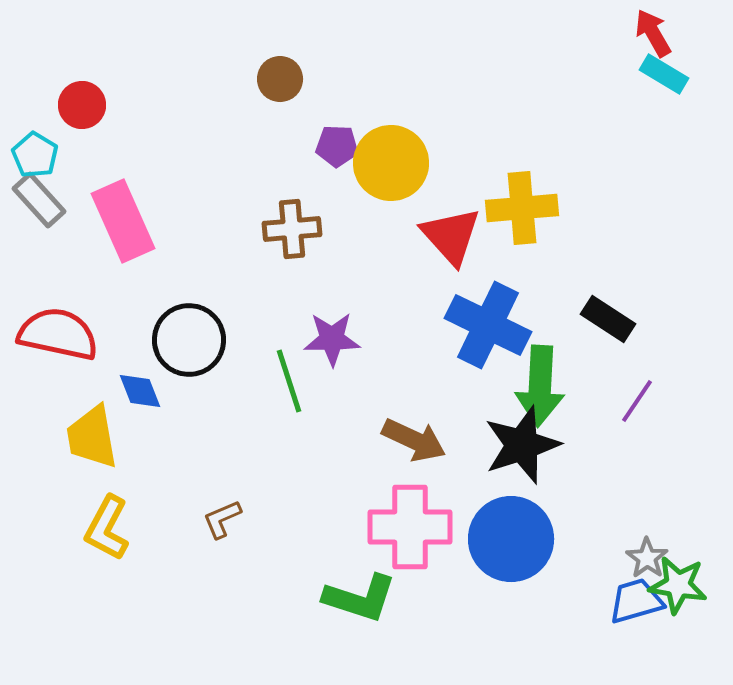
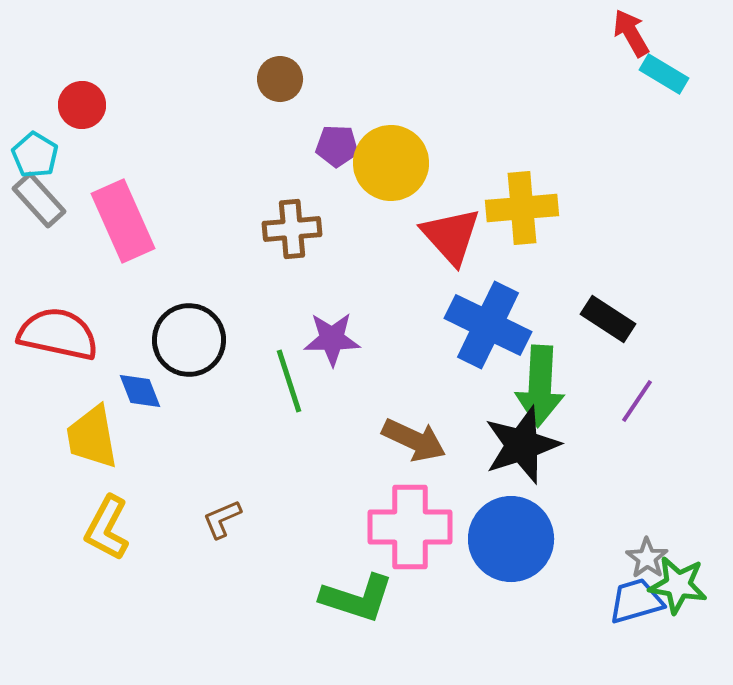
red arrow: moved 22 px left
green L-shape: moved 3 px left
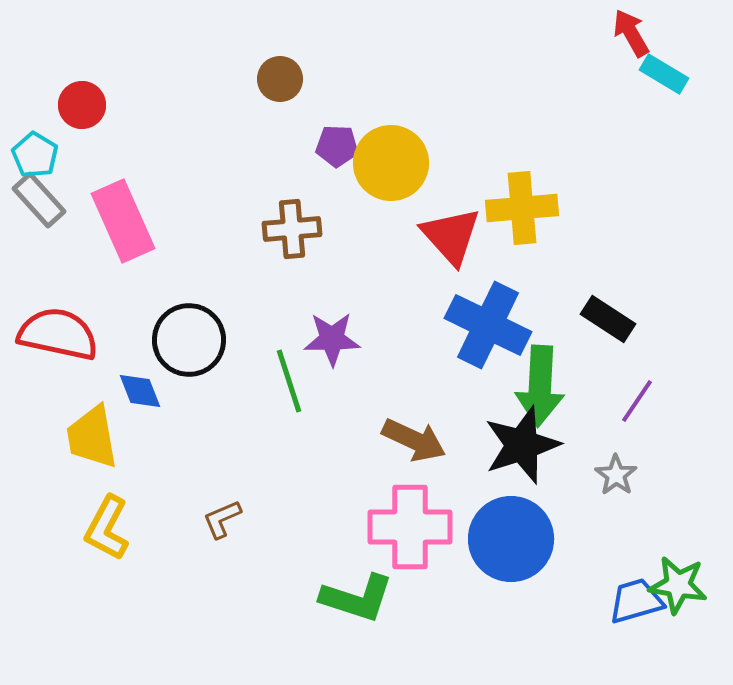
gray star: moved 31 px left, 83 px up
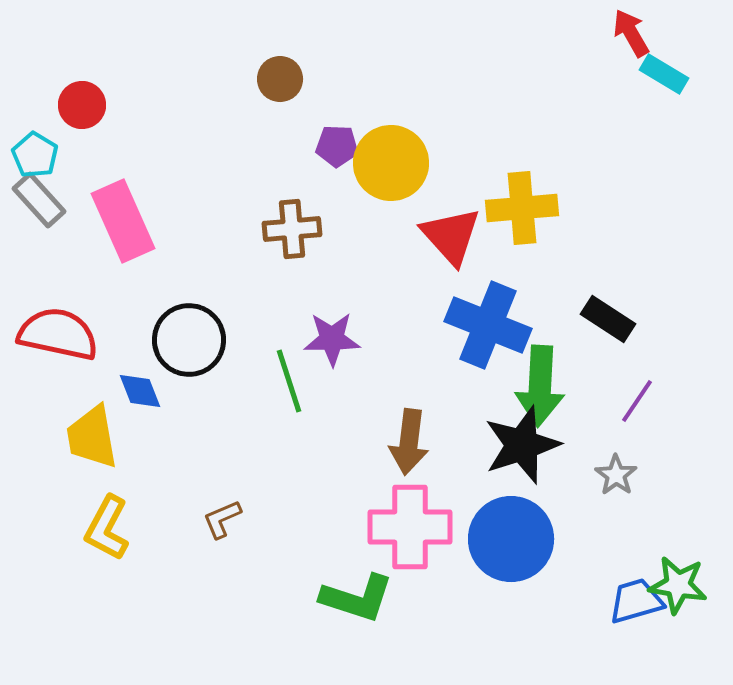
blue cross: rotated 4 degrees counterclockwise
brown arrow: moved 5 px left, 2 px down; rotated 72 degrees clockwise
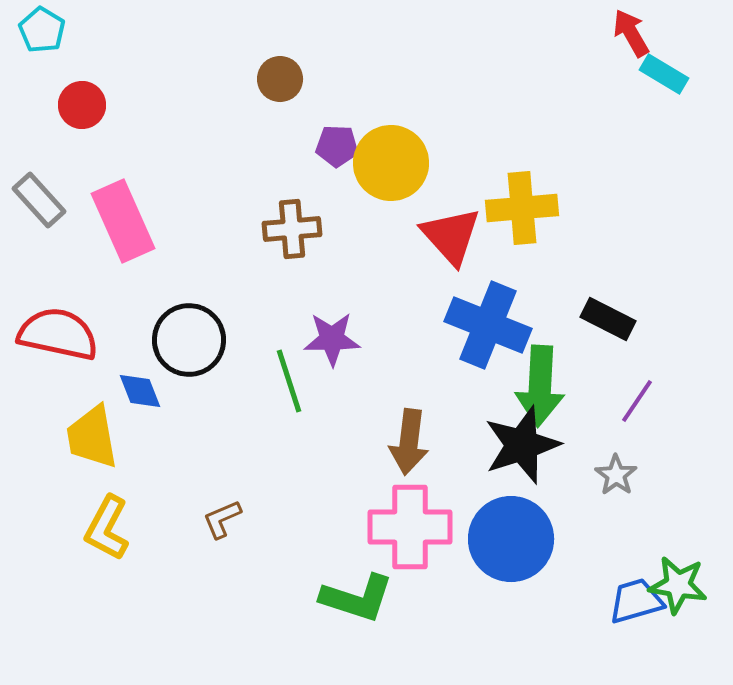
cyan pentagon: moved 7 px right, 125 px up
black rectangle: rotated 6 degrees counterclockwise
